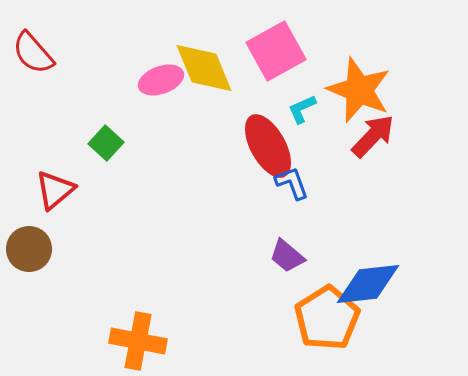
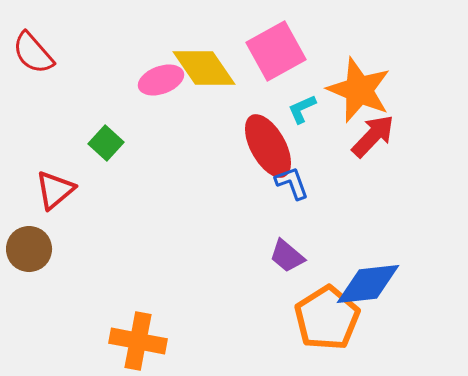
yellow diamond: rotated 12 degrees counterclockwise
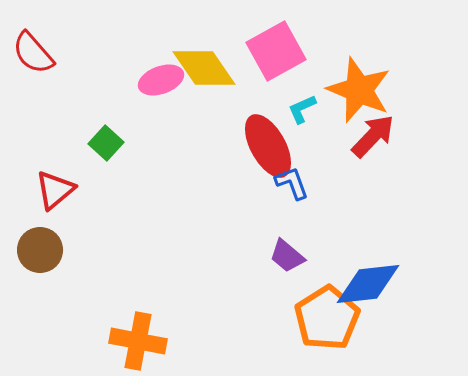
brown circle: moved 11 px right, 1 px down
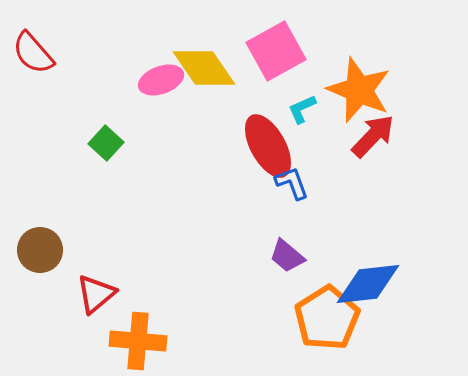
red triangle: moved 41 px right, 104 px down
orange cross: rotated 6 degrees counterclockwise
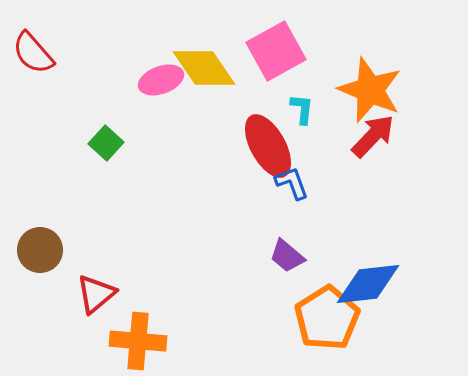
orange star: moved 11 px right
cyan L-shape: rotated 120 degrees clockwise
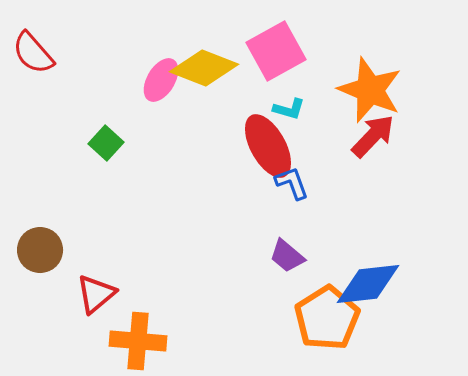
yellow diamond: rotated 34 degrees counterclockwise
pink ellipse: rotated 39 degrees counterclockwise
cyan L-shape: moved 13 px left; rotated 100 degrees clockwise
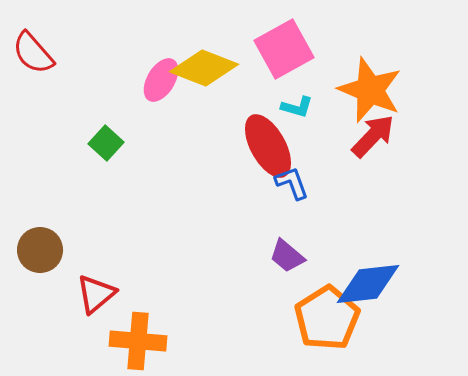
pink square: moved 8 px right, 2 px up
cyan L-shape: moved 8 px right, 2 px up
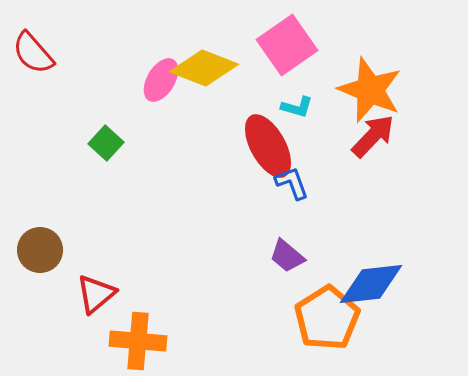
pink square: moved 3 px right, 4 px up; rotated 6 degrees counterclockwise
blue diamond: moved 3 px right
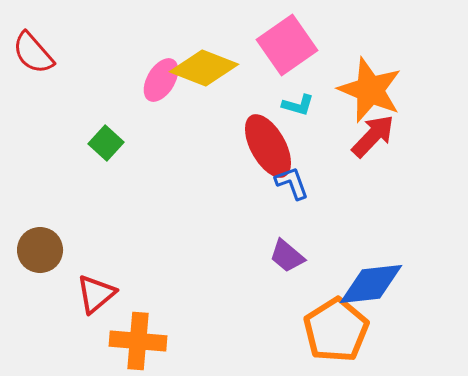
cyan L-shape: moved 1 px right, 2 px up
orange pentagon: moved 9 px right, 12 px down
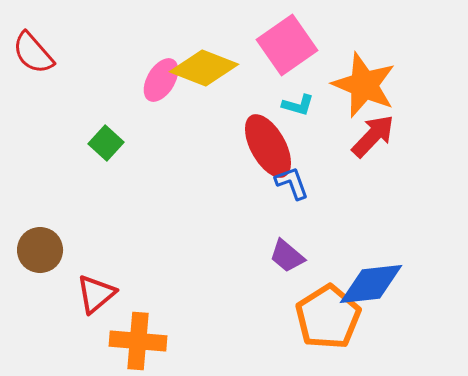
orange star: moved 6 px left, 5 px up
orange pentagon: moved 8 px left, 13 px up
